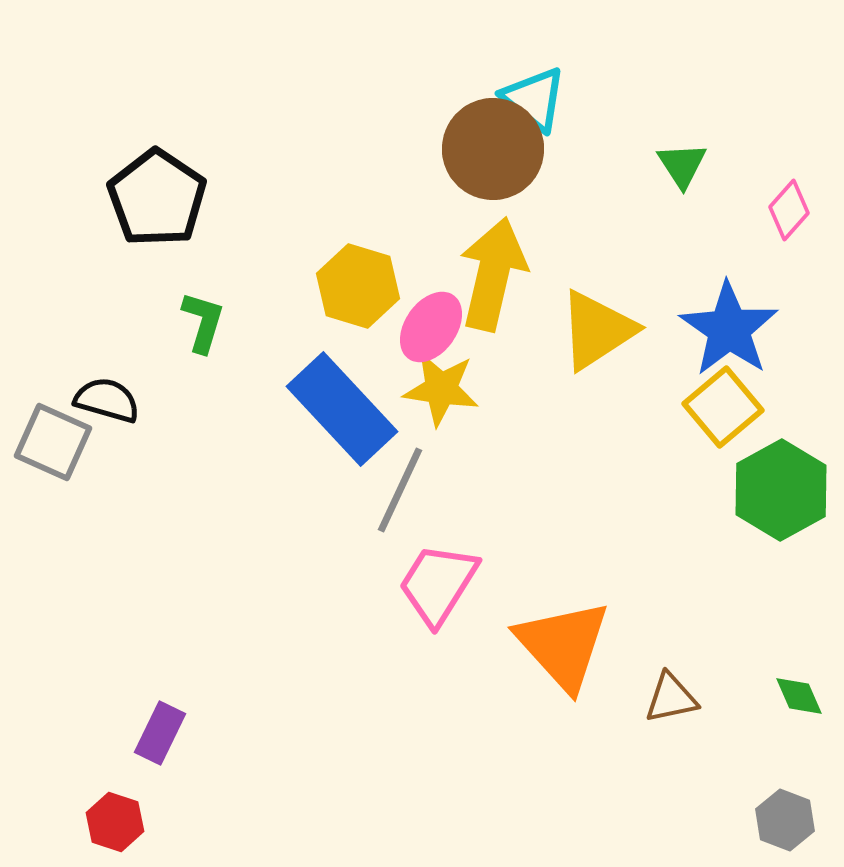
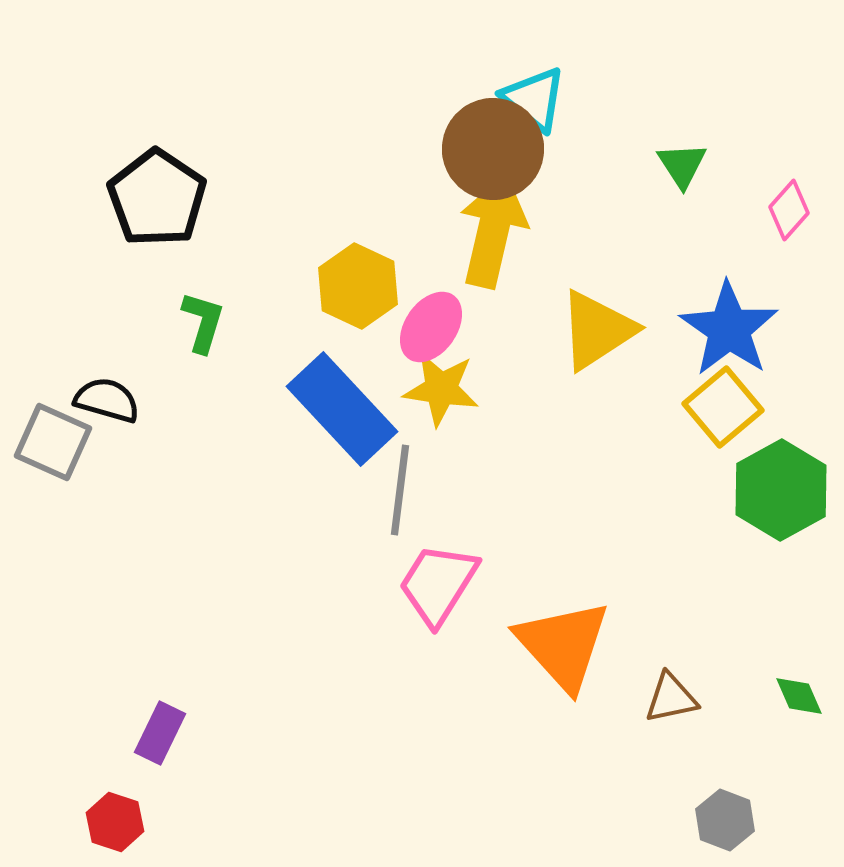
yellow arrow: moved 43 px up
yellow hexagon: rotated 8 degrees clockwise
gray line: rotated 18 degrees counterclockwise
gray hexagon: moved 60 px left
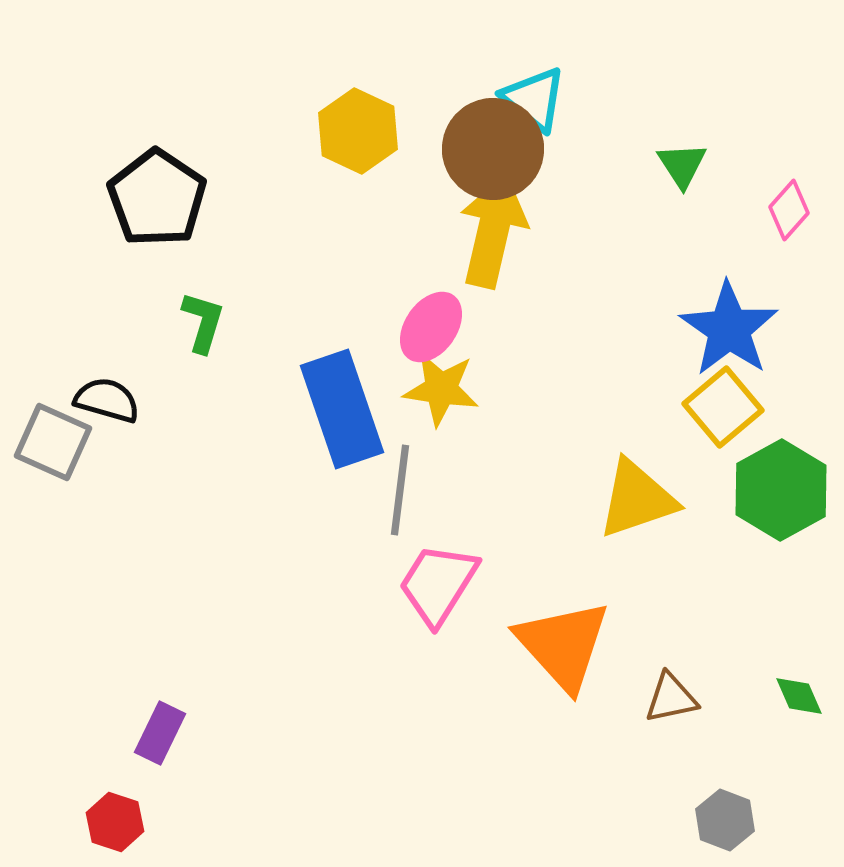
yellow hexagon: moved 155 px up
yellow triangle: moved 40 px right, 169 px down; rotated 14 degrees clockwise
blue rectangle: rotated 24 degrees clockwise
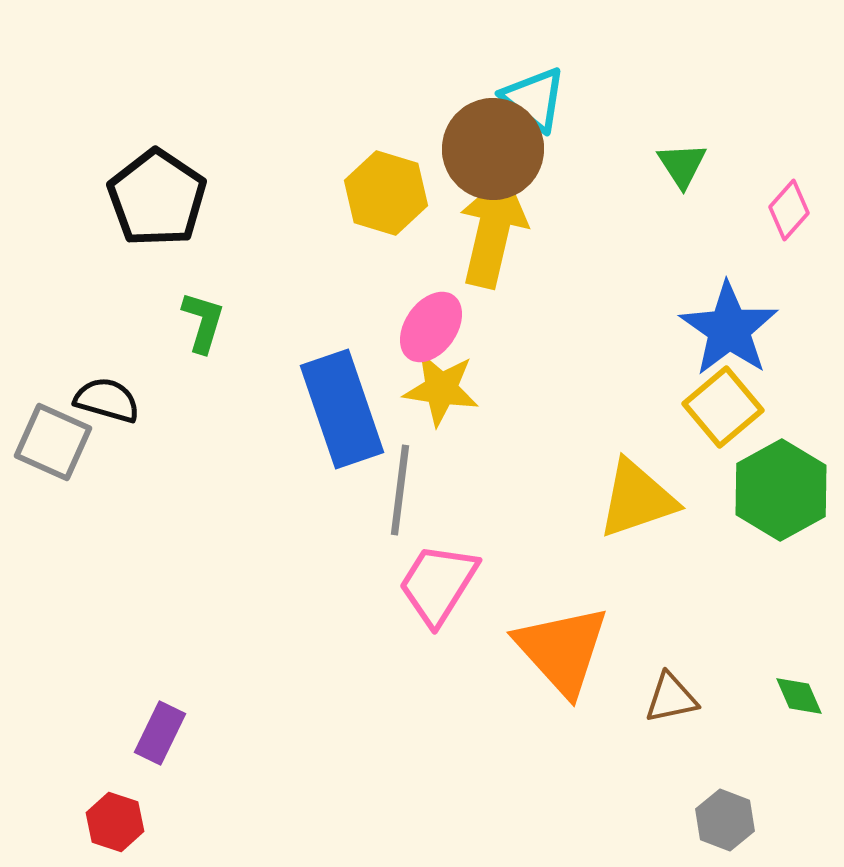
yellow hexagon: moved 28 px right, 62 px down; rotated 8 degrees counterclockwise
orange triangle: moved 1 px left, 5 px down
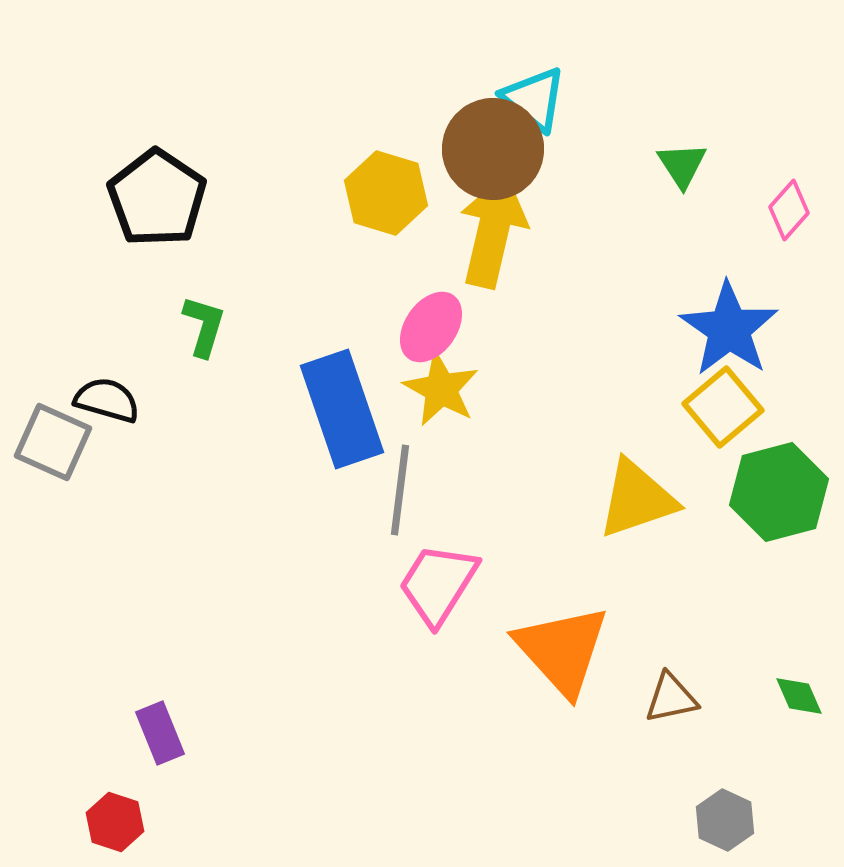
green L-shape: moved 1 px right, 4 px down
yellow star: rotated 20 degrees clockwise
green hexagon: moved 2 px left, 2 px down; rotated 14 degrees clockwise
purple rectangle: rotated 48 degrees counterclockwise
gray hexagon: rotated 4 degrees clockwise
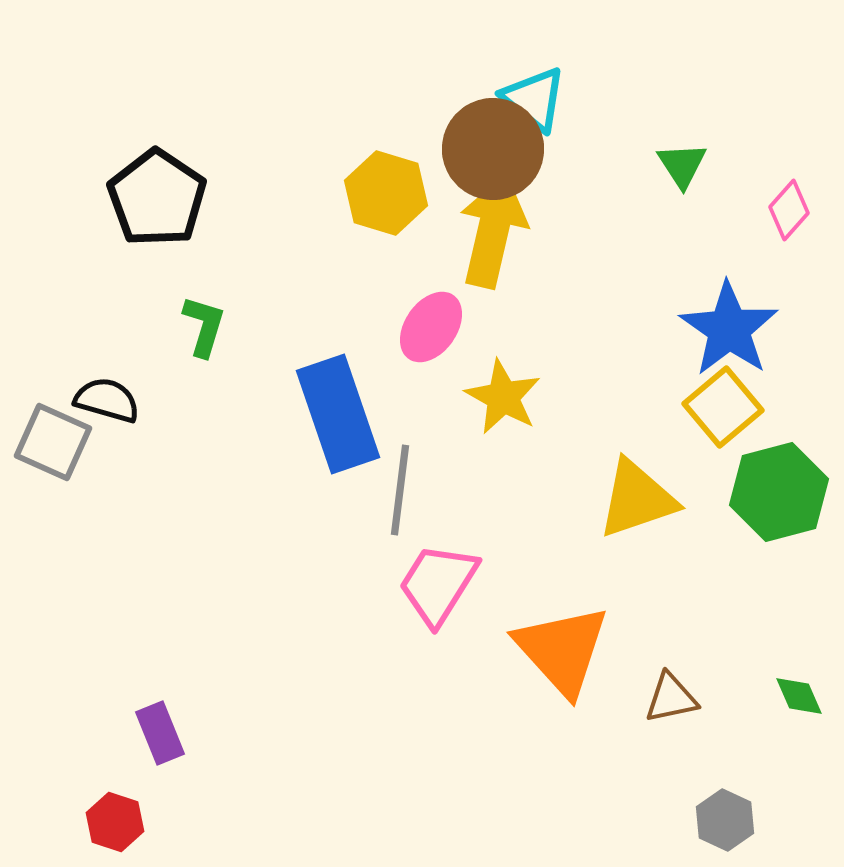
yellow star: moved 62 px right, 8 px down
blue rectangle: moved 4 px left, 5 px down
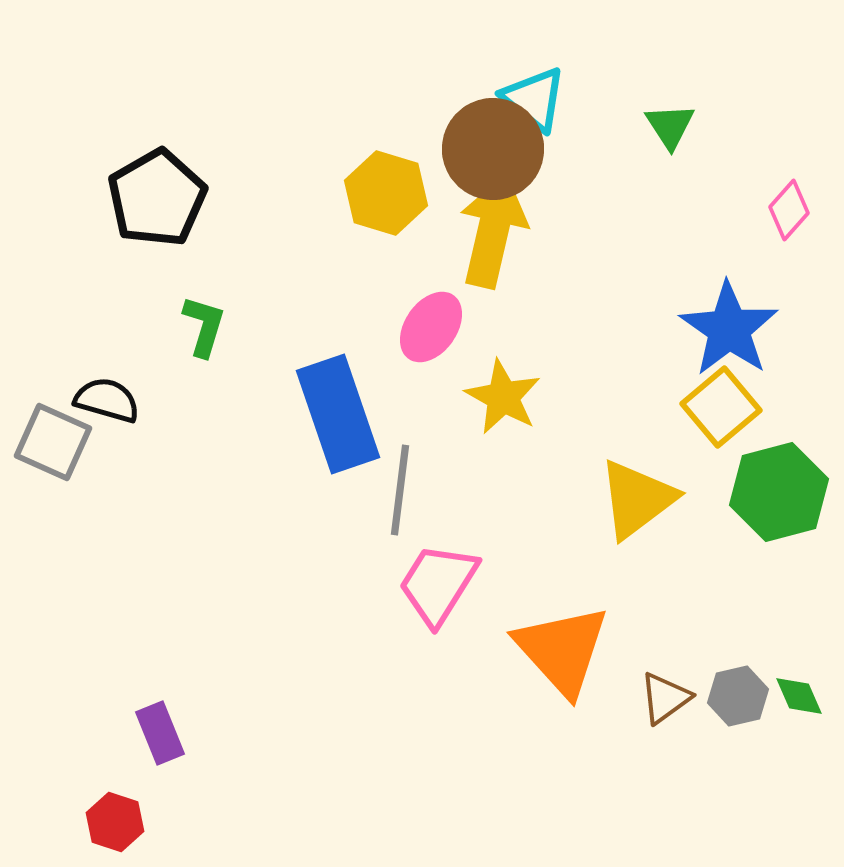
green triangle: moved 12 px left, 39 px up
black pentagon: rotated 8 degrees clockwise
yellow square: moved 2 px left
yellow triangle: rotated 18 degrees counterclockwise
brown triangle: moved 6 px left; rotated 24 degrees counterclockwise
gray hexagon: moved 13 px right, 124 px up; rotated 22 degrees clockwise
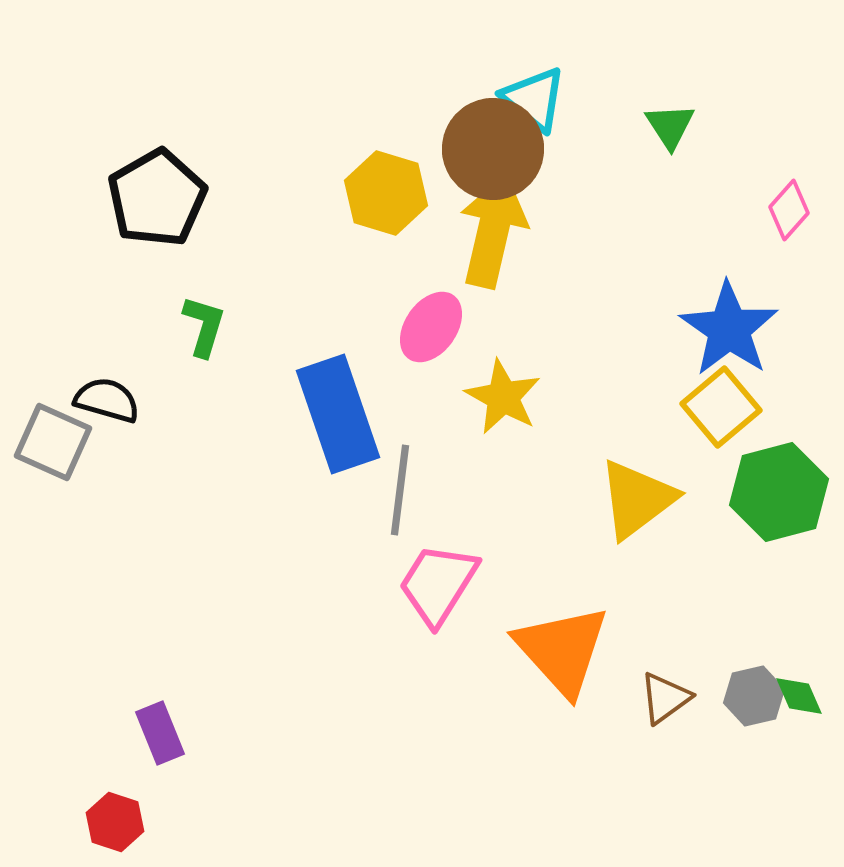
gray hexagon: moved 16 px right
